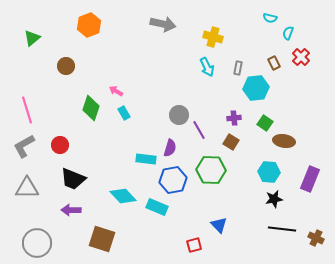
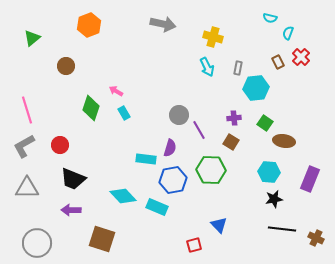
brown rectangle at (274, 63): moved 4 px right, 1 px up
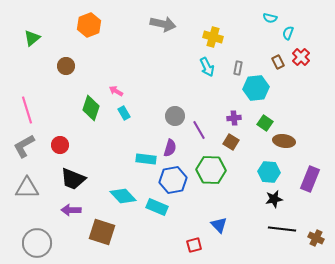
gray circle at (179, 115): moved 4 px left, 1 px down
brown square at (102, 239): moved 7 px up
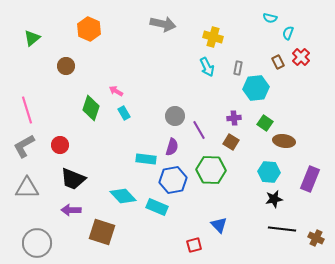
orange hexagon at (89, 25): moved 4 px down; rotated 15 degrees counterclockwise
purple semicircle at (170, 148): moved 2 px right, 1 px up
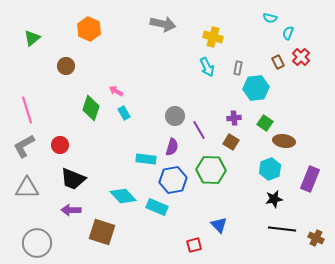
cyan hexagon at (269, 172): moved 1 px right, 3 px up; rotated 25 degrees counterclockwise
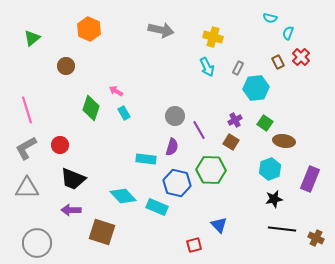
gray arrow at (163, 24): moved 2 px left, 6 px down
gray rectangle at (238, 68): rotated 16 degrees clockwise
purple cross at (234, 118): moved 1 px right, 2 px down; rotated 24 degrees counterclockwise
gray L-shape at (24, 146): moved 2 px right, 2 px down
blue hexagon at (173, 180): moved 4 px right, 3 px down; rotated 24 degrees clockwise
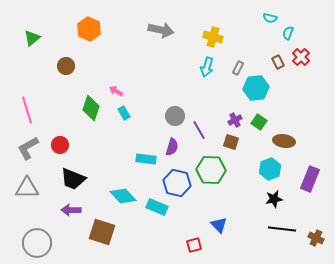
cyan arrow at (207, 67): rotated 42 degrees clockwise
green square at (265, 123): moved 6 px left, 1 px up
brown square at (231, 142): rotated 14 degrees counterclockwise
gray L-shape at (26, 148): moved 2 px right
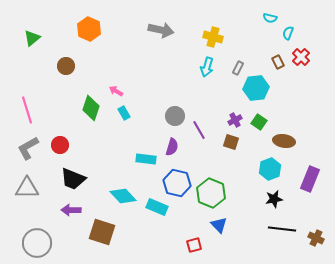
green hexagon at (211, 170): moved 23 px down; rotated 20 degrees clockwise
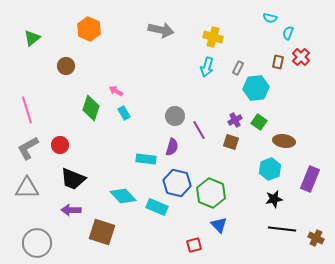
brown rectangle at (278, 62): rotated 40 degrees clockwise
